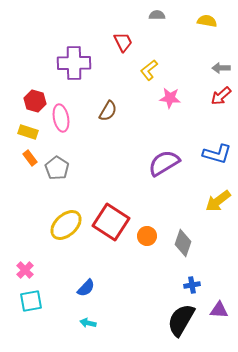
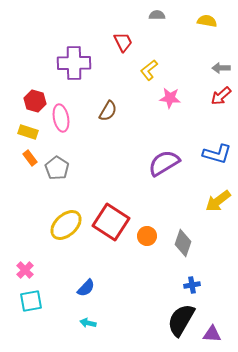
purple triangle: moved 7 px left, 24 px down
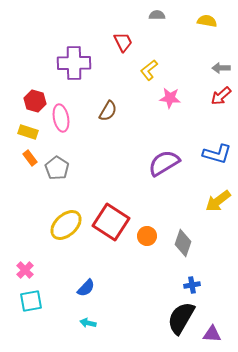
black semicircle: moved 2 px up
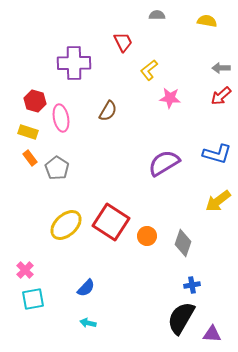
cyan square: moved 2 px right, 2 px up
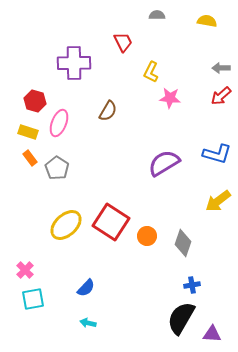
yellow L-shape: moved 2 px right, 2 px down; rotated 25 degrees counterclockwise
pink ellipse: moved 2 px left, 5 px down; rotated 32 degrees clockwise
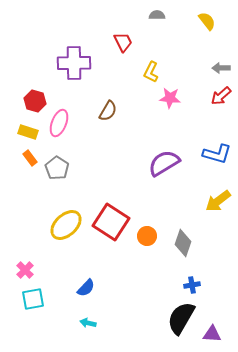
yellow semicircle: rotated 42 degrees clockwise
